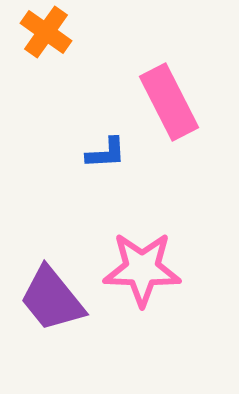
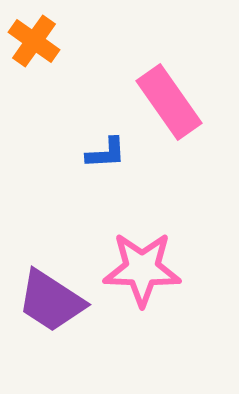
orange cross: moved 12 px left, 9 px down
pink rectangle: rotated 8 degrees counterclockwise
purple trapezoid: moved 1 px left, 2 px down; rotated 18 degrees counterclockwise
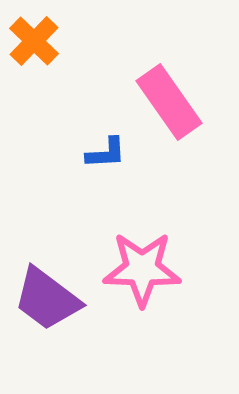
orange cross: rotated 9 degrees clockwise
purple trapezoid: moved 4 px left, 2 px up; rotated 4 degrees clockwise
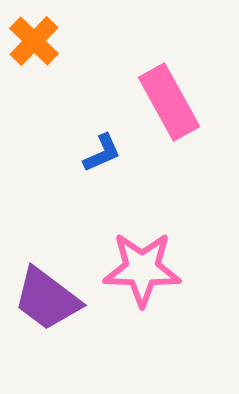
pink rectangle: rotated 6 degrees clockwise
blue L-shape: moved 4 px left; rotated 21 degrees counterclockwise
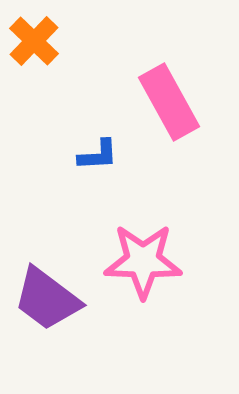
blue L-shape: moved 4 px left, 2 px down; rotated 21 degrees clockwise
pink star: moved 1 px right, 8 px up
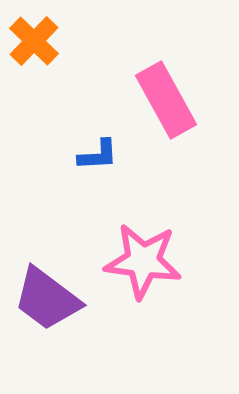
pink rectangle: moved 3 px left, 2 px up
pink star: rotated 6 degrees clockwise
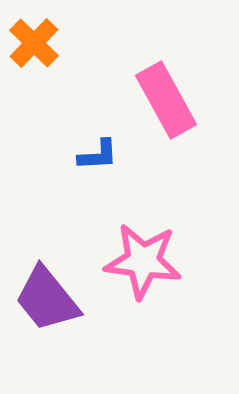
orange cross: moved 2 px down
purple trapezoid: rotated 14 degrees clockwise
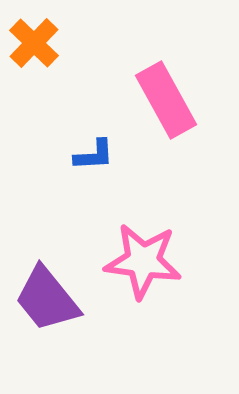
blue L-shape: moved 4 px left
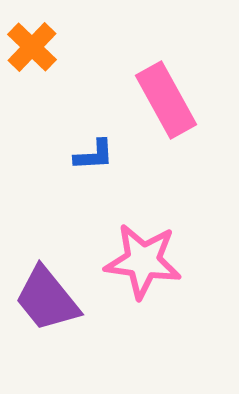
orange cross: moved 2 px left, 4 px down
